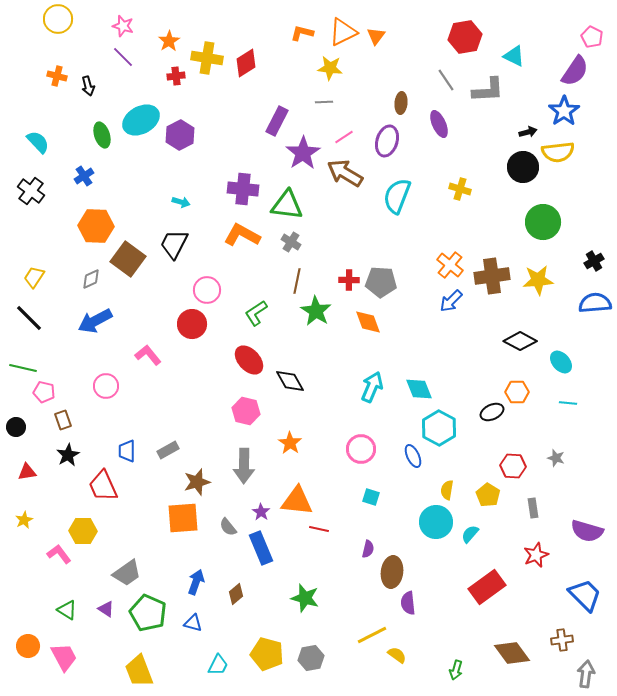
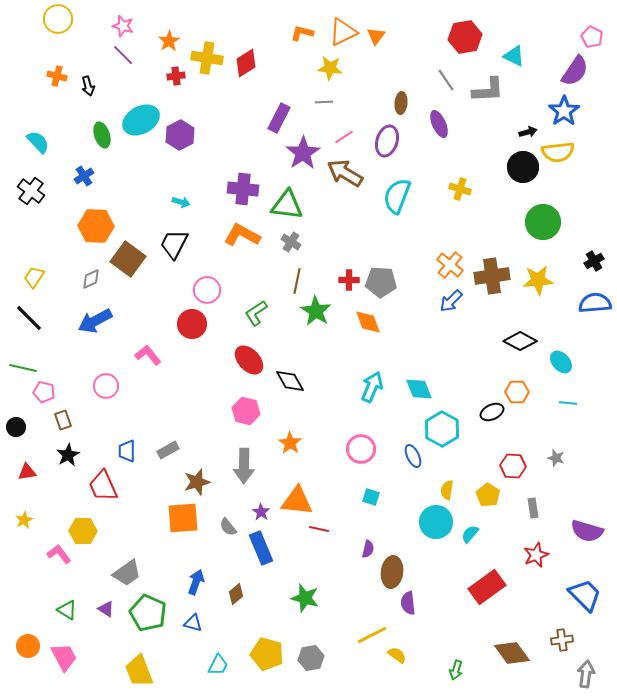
purple line at (123, 57): moved 2 px up
purple rectangle at (277, 121): moved 2 px right, 3 px up
cyan hexagon at (439, 428): moved 3 px right, 1 px down
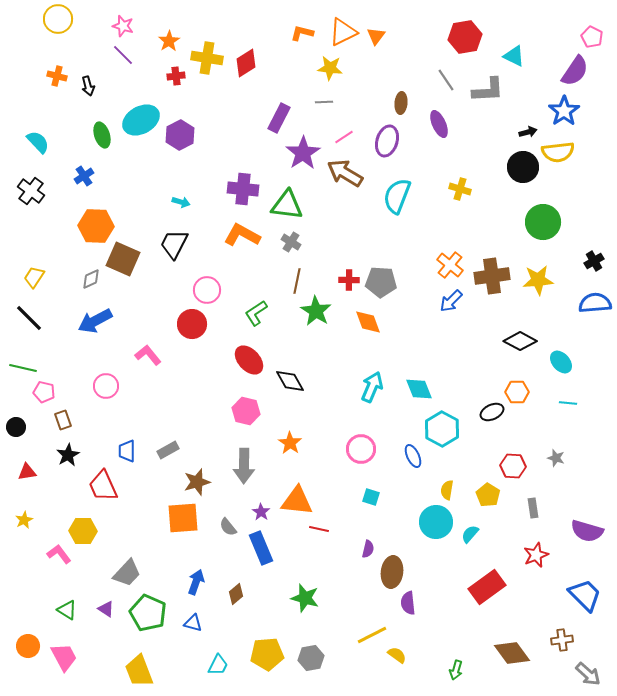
brown square at (128, 259): moved 5 px left; rotated 12 degrees counterclockwise
gray trapezoid at (127, 573): rotated 12 degrees counterclockwise
yellow pentagon at (267, 654): rotated 20 degrees counterclockwise
gray arrow at (586, 674): moved 2 px right; rotated 124 degrees clockwise
